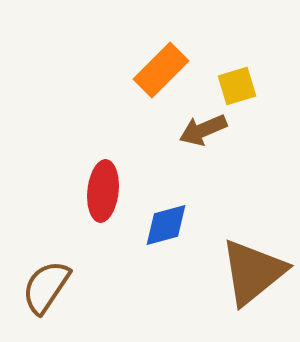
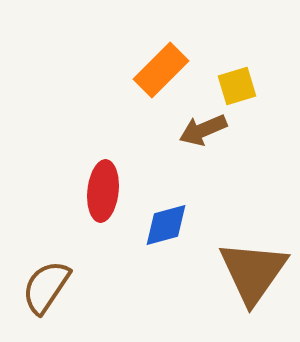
brown triangle: rotated 16 degrees counterclockwise
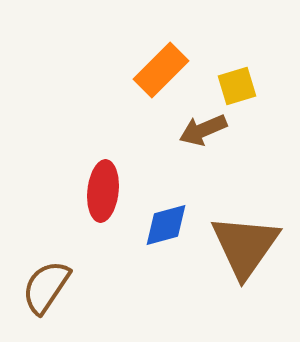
brown triangle: moved 8 px left, 26 px up
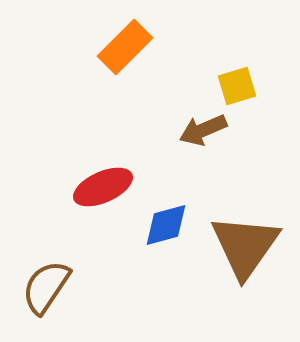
orange rectangle: moved 36 px left, 23 px up
red ellipse: moved 4 px up; rotated 60 degrees clockwise
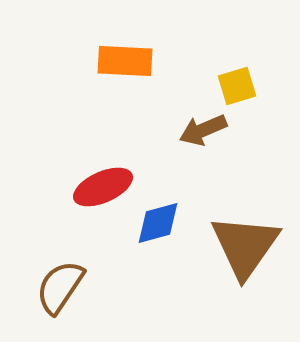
orange rectangle: moved 14 px down; rotated 48 degrees clockwise
blue diamond: moved 8 px left, 2 px up
brown semicircle: moved 14 px right
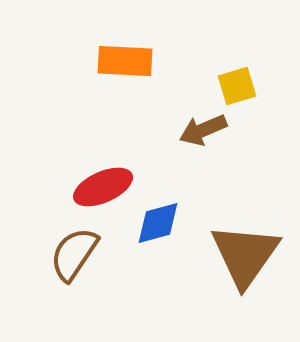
brown triangle: moved 9 px down
brown semicircle: moved 14 px right, 33 px up
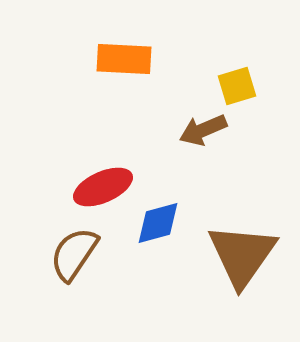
orange rectangle: moved 1 px left, 2 px up
brown triangle: moved 3 px left
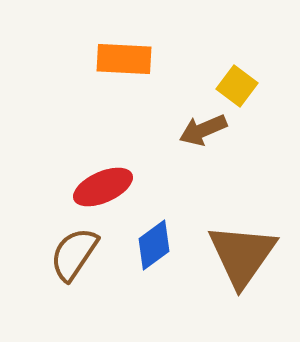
yellow square: rotated 36 degrees counterclockwise
blue diamond: moved 4 px left, 22 px down; rotated 21 degrees counterclockwise
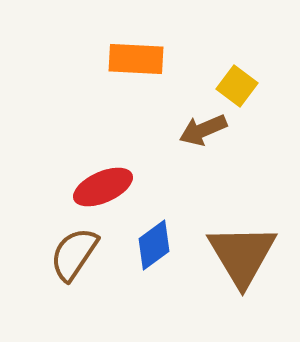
orange rectangle: moved 12 px right
brown triangle: rotated 6 degrees counterclockwise
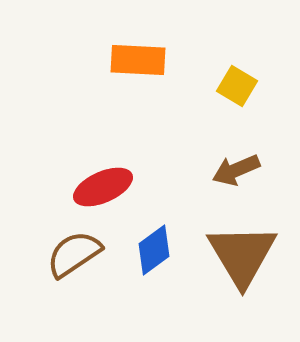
orange rectangle: moved 2 px right, 1 px down
yellow square: rotated 6 degrees counterclockwise
brown arrow: moved 33 px right, 40 px down
blue diamond: moved 5 px down
brown semicircle: rotated 22 degrees clockwise
